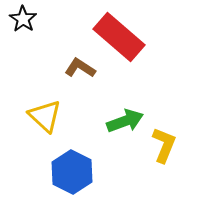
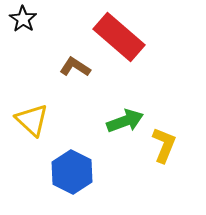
brown L-shape: moved 5 px left, 1 px up
yellow triangle: moved 13 px left, 4 px down
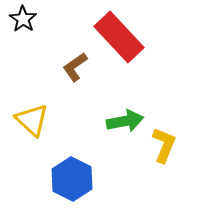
red rectangle: rotated 6 degrees clockwise
brown L-shape: rotated 68 degrees counterclockwise
green arrow: rotated 9 degrees clockwise
blue hexagon: moved 7 px down
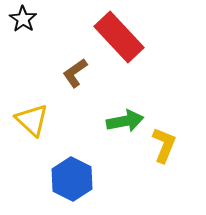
brown L-shape: moved 6 px down
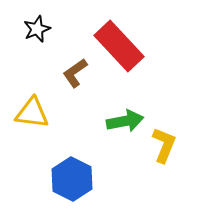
black star: moved 14 px right, 10 px down; rotated 16 degrees clockwise
red rectangle: moved 9 px down
yellow triangle: moved 7 px up; rotated 36 degrees counterclockwise
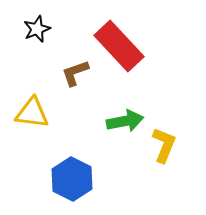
brown L-shape: rotated 16 degrees clockwise
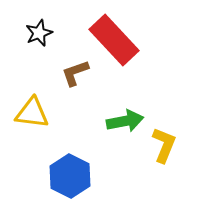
black star: moved 2 px right, 4 px down
red rectangle: moved 5 px left, 6 px up
blue hexagon: moved 2 px left, 3 px up
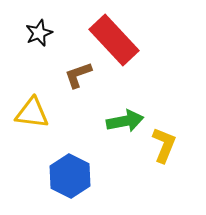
brown L-shape: moved 3 px right, 2 px down
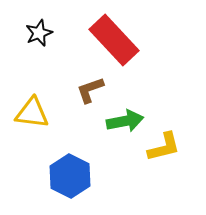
brown L-shape: moved 12 px right, 15 px down
yellow L-shape: moved 2 px down; rotated 54 degrees clockwise
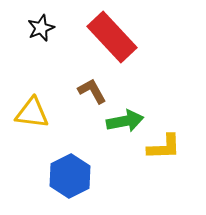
black star: moved 2 px right, 5 px up
red rectangle: moved 2 px left, 3 px up
brown L-shape: moved 2 px right, 1 px down; rotated 80 degrees clockwise
yellow L-shape: rotated 12 degrees clockwise
blue hexagon: rotated 6 degrees clockwise
